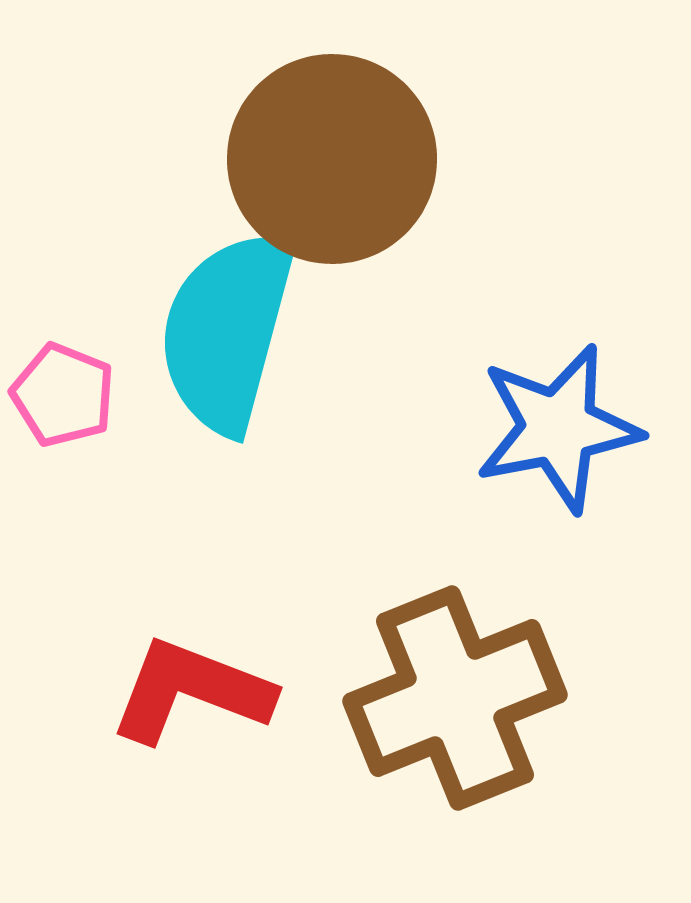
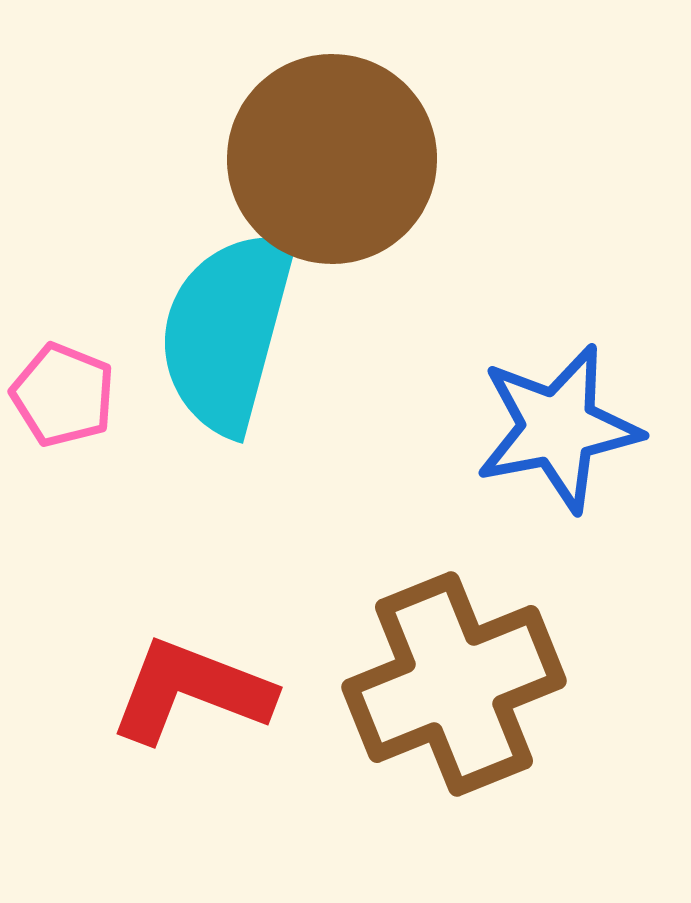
brown cross: moved 1 px left, 14 px up
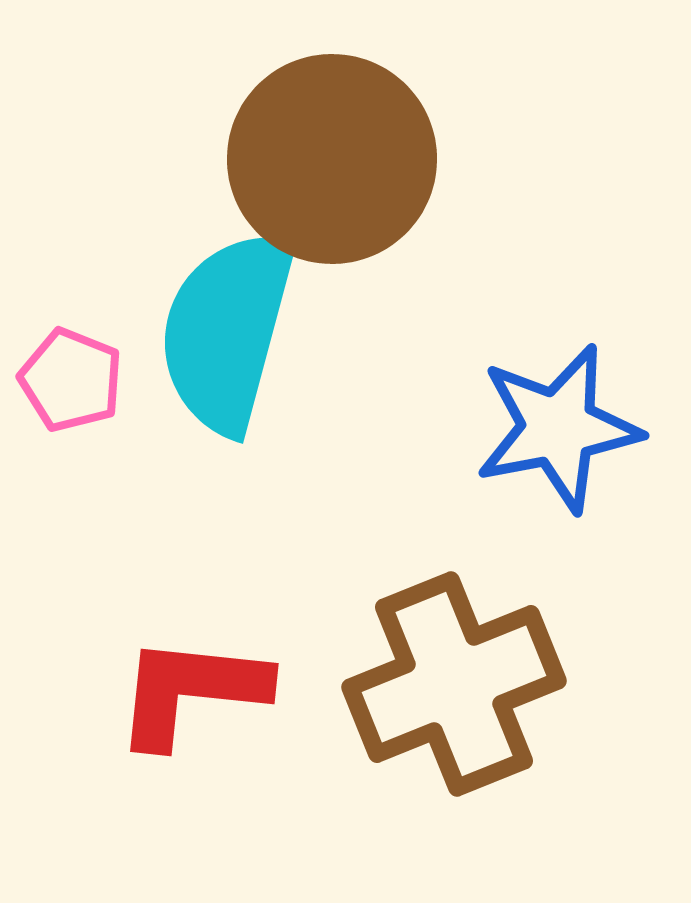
pink pentagon: moved 8 px right, 15 px up
red L-shape: rotated 15 degrees counterclockwise
